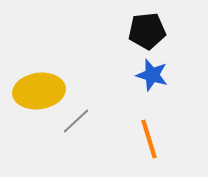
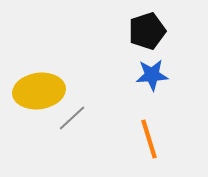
black pentagon: rotated 12 degrees counterclockwise
blue star: rotated 20 degrees counterclockwise
gray line: moved 4 px left, 3 px up
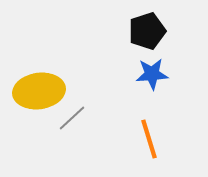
blue star: moved 1 px up
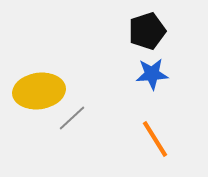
orange line: moved 6 px right; rotated 15 degrees counterclockwise
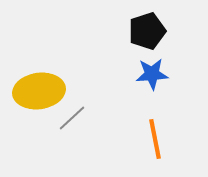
orange line: rotated 21 degrees clockwise
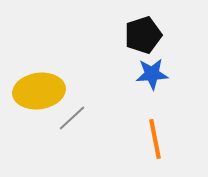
black pentagon: moved 4 px left, 4 px down
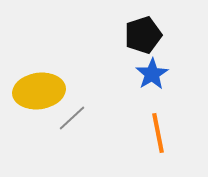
blue star: rotated 28 degrees counterclockwise
orange line: moved 3 px right, 6 px up
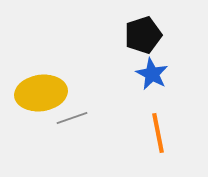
blue star: rotated 12 degrees counterclockwise
yellow ellipse: moved 2 px right, 2 px down
gray line: rotated 24 degrees clockwise
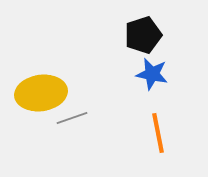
blue star: rotated 16 degrees counterclockwise
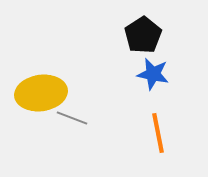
black pentagon: rotated 15 degrees counterclockwise
blue star: moved 1 px right
gray line: rotated 40 degrees clockwise
